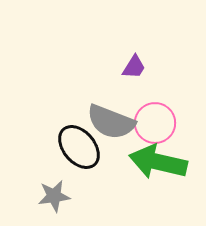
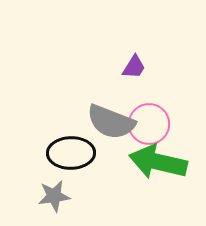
pink circle: moved 6 px left, 1 px down
black ellipse: moved 8 px left, 6 px down; rotated 51 degrees counterclockwise
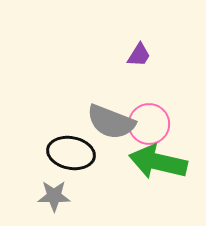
purple trapezoid: moved 5 px right, 12 px up
black ellipse: rotated 12 degrees clockwise
gray star: rotated 8 degrees clockwise
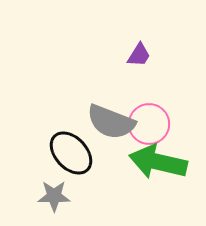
black ellipse: rotated 36 degrees clockwise
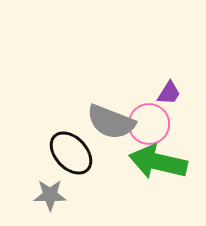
purple trapezoid: moved 30 px right, 38 px down
gray star: moved 4 px left, 1 px up
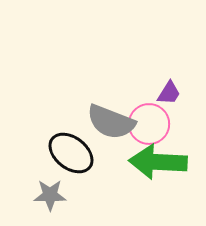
black ellipse: rotated 9 degrees counterclockwise
green arrow: rotated 10 degrees counterclockwise
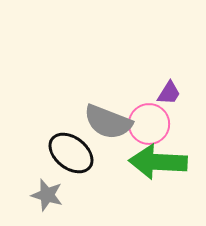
gray semicircle: moved 3 px left
gray star: moved 3 px left; rotated 16 degrees clockwise
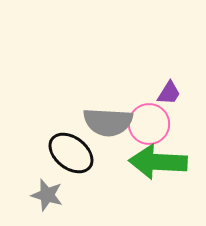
gray semicircle: rotated 18 degrees counterclockwise
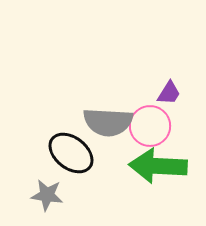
pink circle: moved 1 px right, 2 px down
green arrow: moved 4 px down
gray star: rotated 8 degrees counterclockwise
